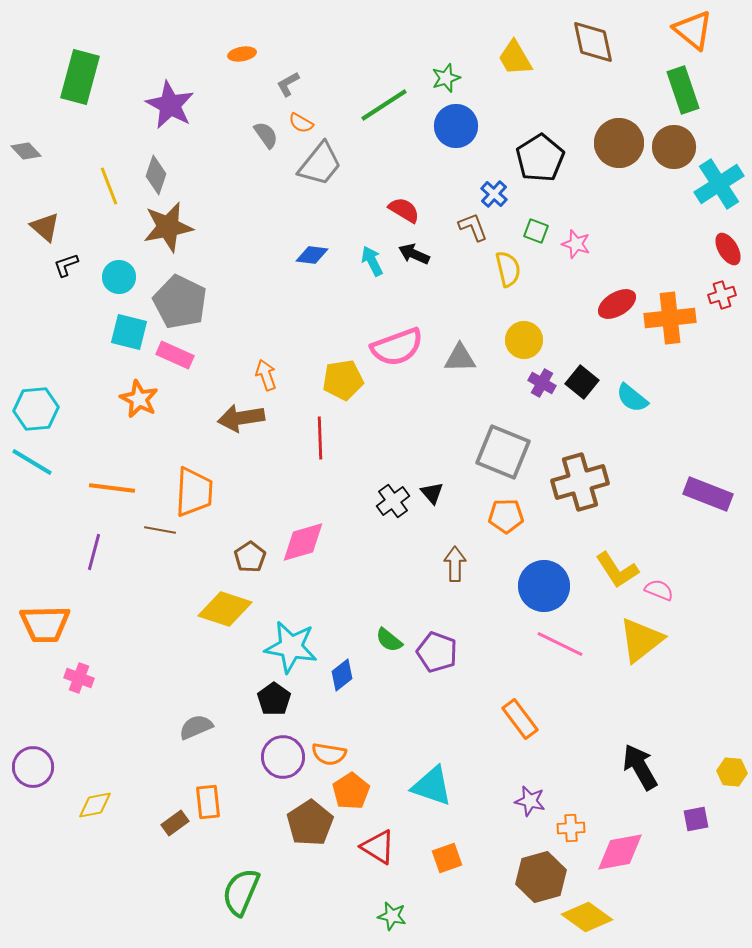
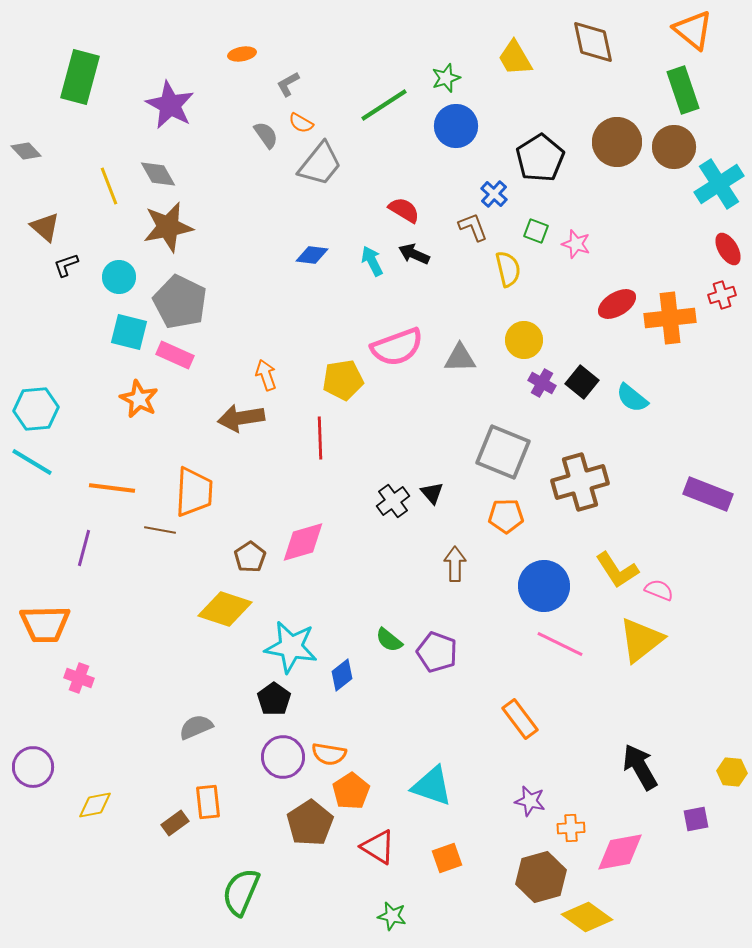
brown circle at (619, 143): moved 2 px left, 1 px up
gray diamond at (156, 175): moved 2 px right, 1 px up; rotated 48 degrees counterclockwise
purple line at (94, 552): moved 10 px left, 4 px up
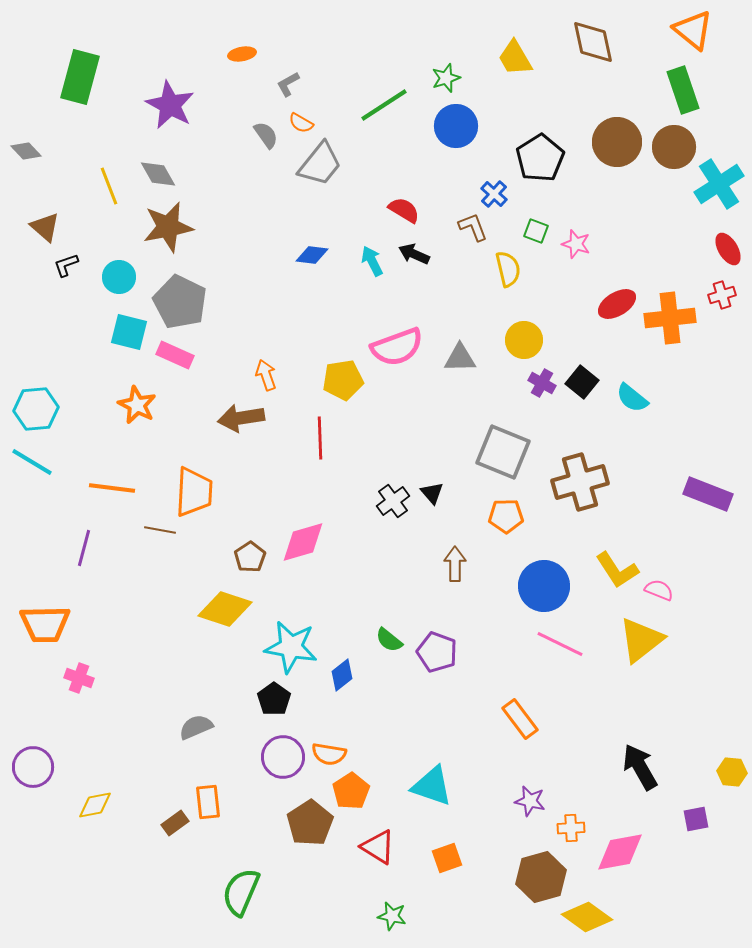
orange star at (139, 399): moved 2 px left, 6 px down
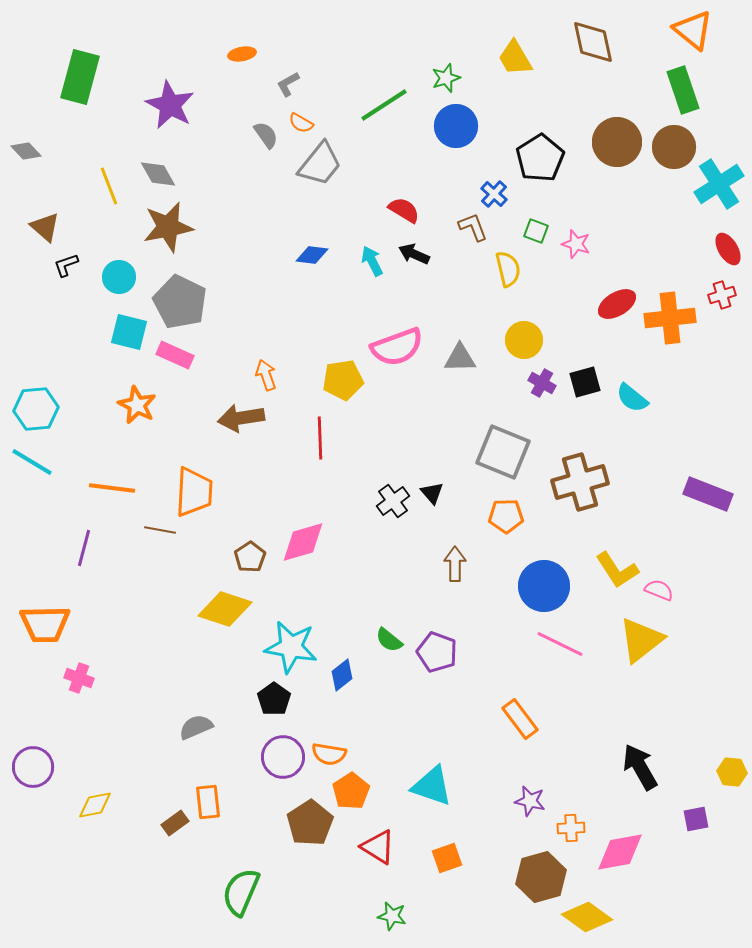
black square at (582, 382): moved 3 px right; rotated 36 degrees clockwise
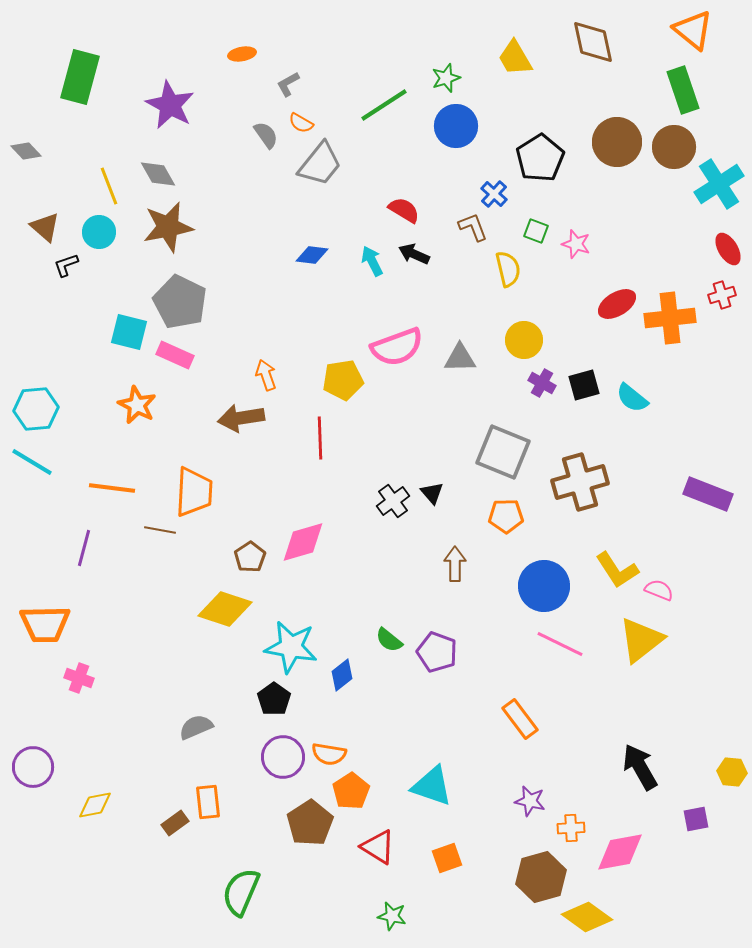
cyan circle at (119, 277): moved 20 px left, 45 px up
black square at (585, 382): moved 1 px left, 3 px down
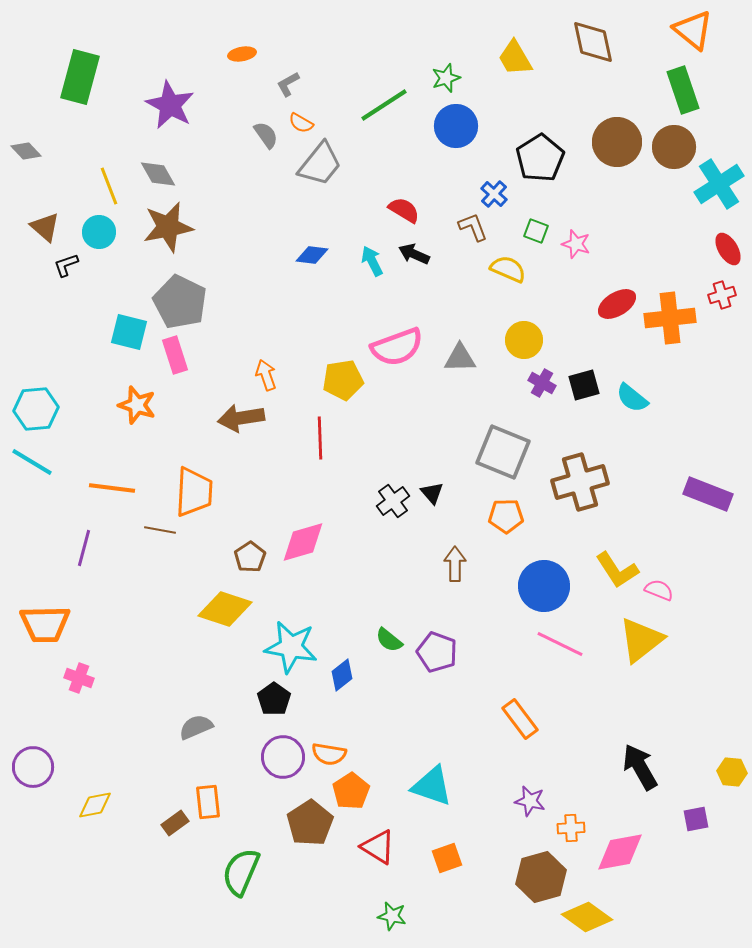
yellow semicircle at (508, 269): rotated 54 degrees counterclockwise
pink rectangle at (175, 355): rotated 48 degrees clockwise
orange star at (137, 405): rotated 9 degrees counterclockwise
green semicircle at (241, 892): moved 20 px up
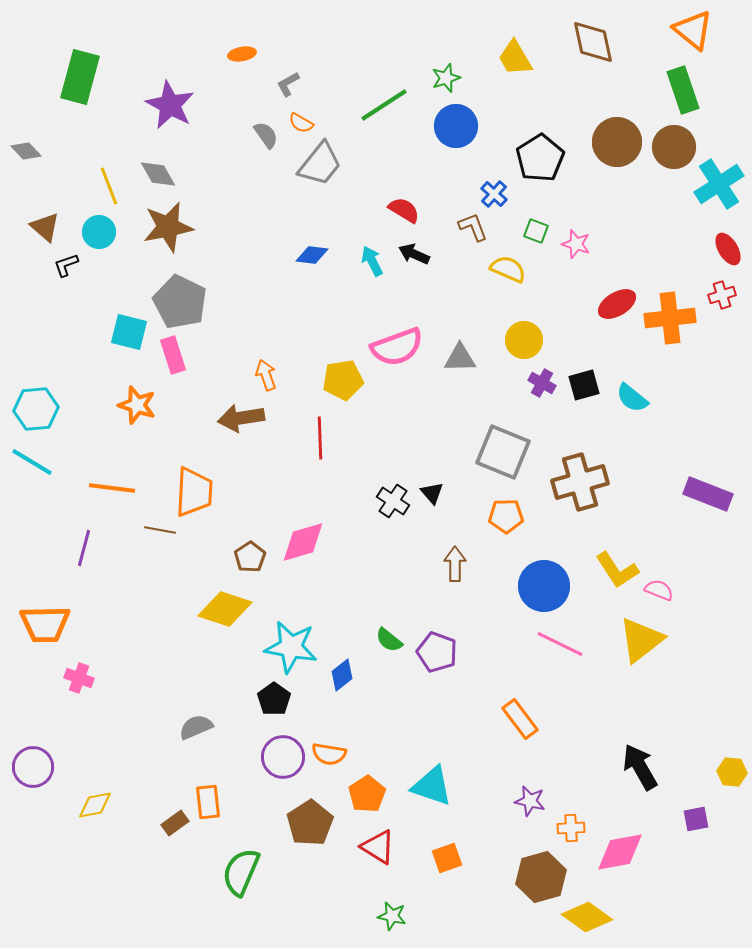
pink rectangle at (175, 355): moved 2 px left
black cross at (393, 501): rotated 20 degrees counterclockwise
orange pentagon at (351, 791): moved 16 px right, 3 px down
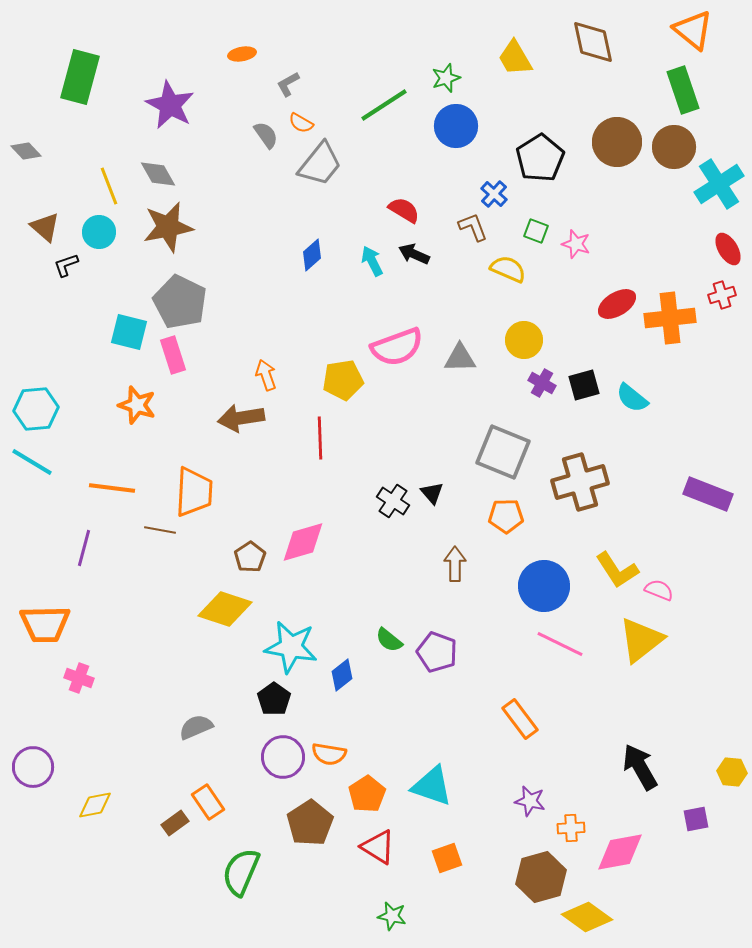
blue diamond at (312, 255): rotated 48 degrees counterclockwise
orange rectangle at (208, 802): rotated 28 degrees counterclockwise
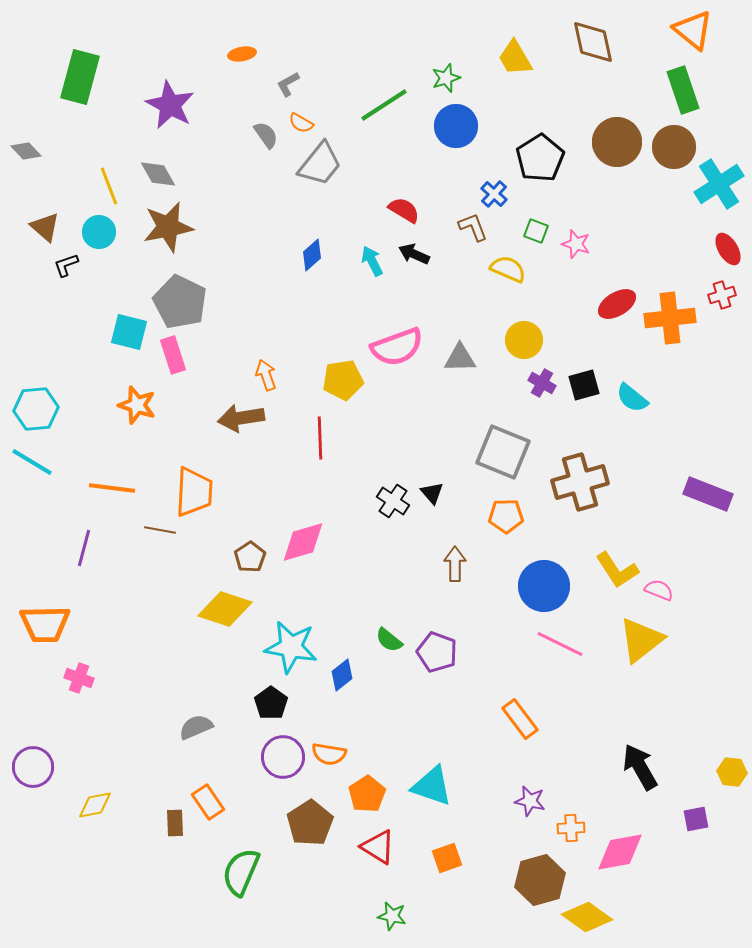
black pentagon at (274, 699): moved 3 px left, 4 px down
brown rectangle at (175, 823): rotated 56 degrees counterclockwise
brown hexagon at (541, 877): moved 1 px left, 3 px down
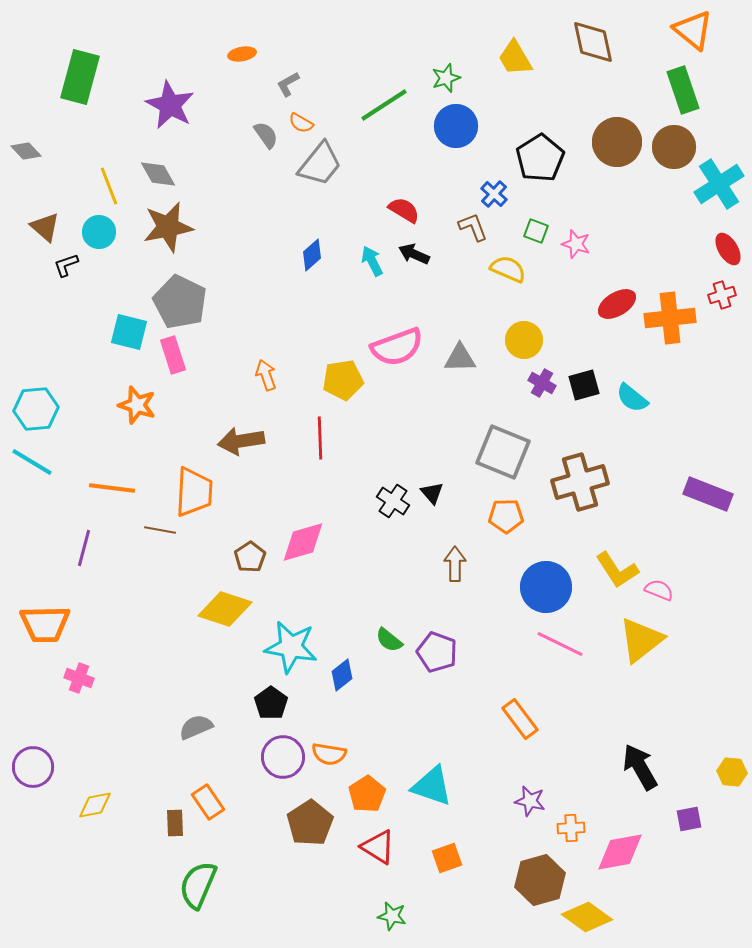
brown arrow at (241, 418): moved 23 px down
blue circle at (544, 586): moved 2 px right, 1 px down
purple square at (696, 819): moved 7 px left
green semicircle at (241, 872): moved 43 px left, 13 px down
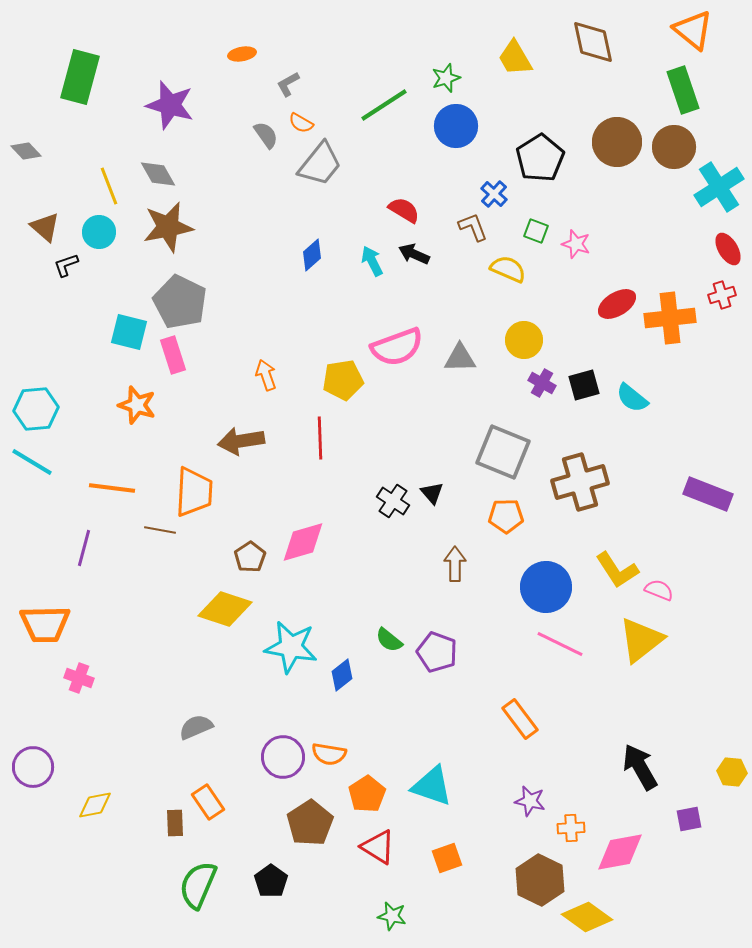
purple star at (170, 105): rotated 12 degrees counterclockwise
cyan cross at (719, 184): moved 3 px down
black pentagon at (271, 703): moved 178 px down
brown hexagon at (540, 880): rotated 18 degrees counterclockwise
